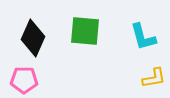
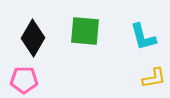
black diamond: rotated 6 degrees clockwise
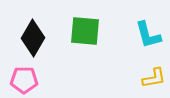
cyan L-shape: moved 5 px right, 2 px up
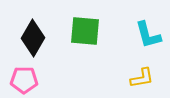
yellow L-shape: moved 12 px left
